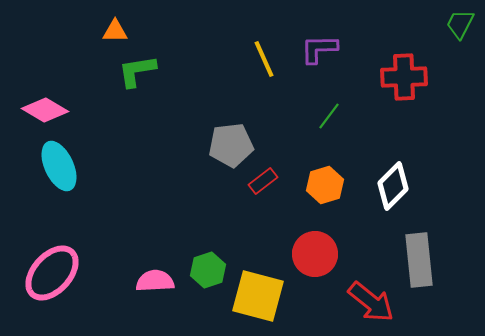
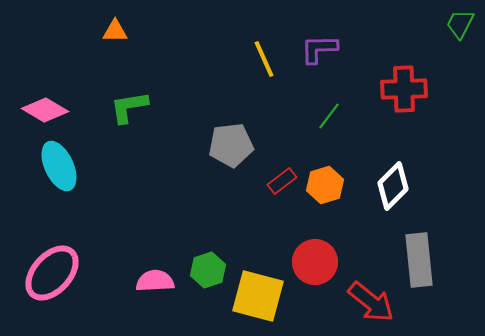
green L-shape: moved 8 px left, 36 px down
red cross: moved 12 px down
red rectangle: moved 19 px right
red circle: moved 8 px down
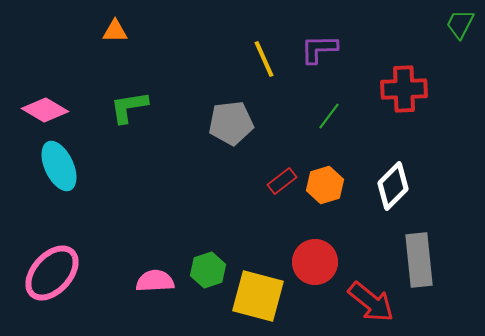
gray pentagon: moved 22 px up
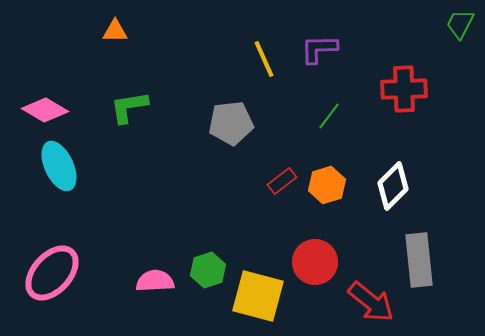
orange hexagon: moved 2 px right
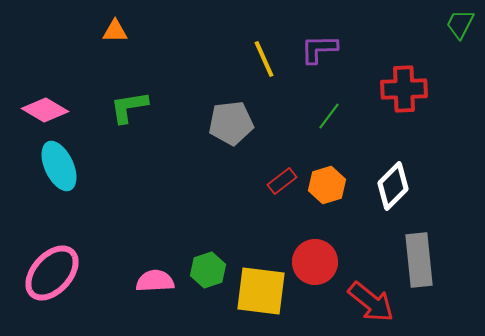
yellow square: moved 3 px right, 5 px up; rotated 8 degrees counterclockwise
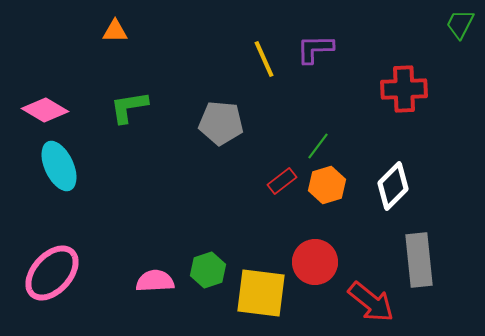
purple L-shape: moved 4 px left
green line: moved 11 px left, 30 px down
gray pentagon: moved 10 px left; rotated 12 degrees clockwise
yellow square: moved 2 px down
